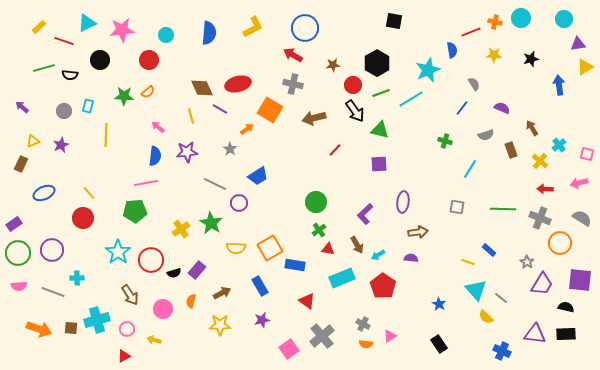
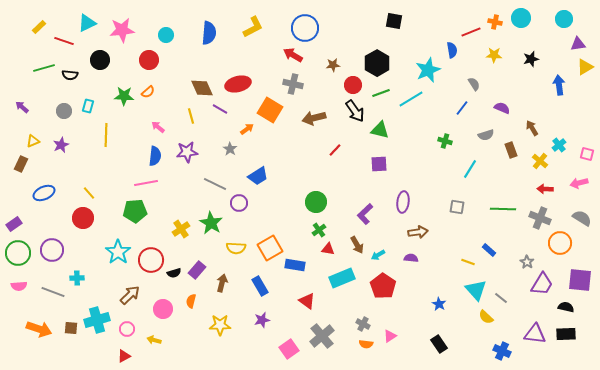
brown arrow at (222, 293): moved 10 px up; rotated 48 degrees counterclockwise
brown arrow at (130, 295): rotated 100 degrees counterclockwise
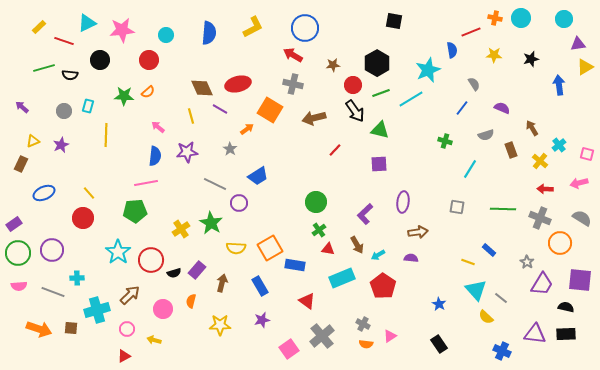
orange cross at (495, 22): moved 4 px up
cyan cross at (97, 320): moved 10 px up
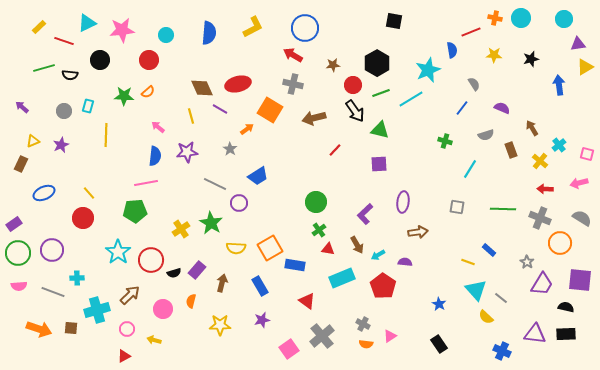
purple semicircle at (411, 258): moved 6 px left, 4 px down
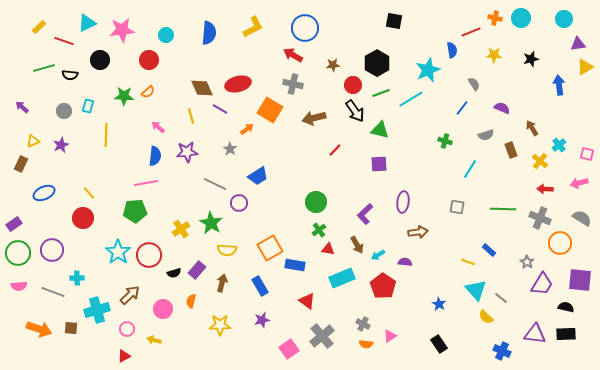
yellow semicircle at (236, 248): moved 9 px left, 2 px down
red circle at (151, 260): moved 2 px left, 5 px up
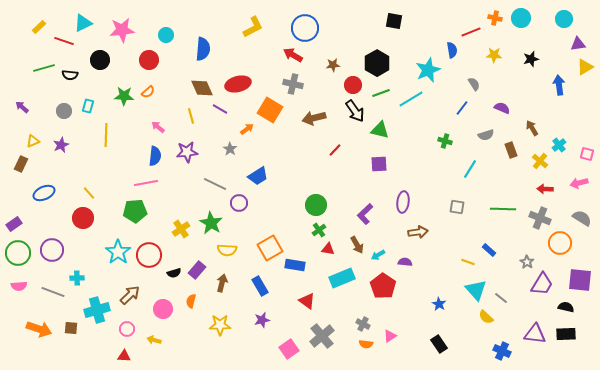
cyan triangle at (87, 23): moved 4 px left
blue semicircle at (209, 33): moved 6 px left, 16 px down
green circle at (316, 202): moved 3 px down
red triangle at (124, 356): rotated 32 degrees clockwise
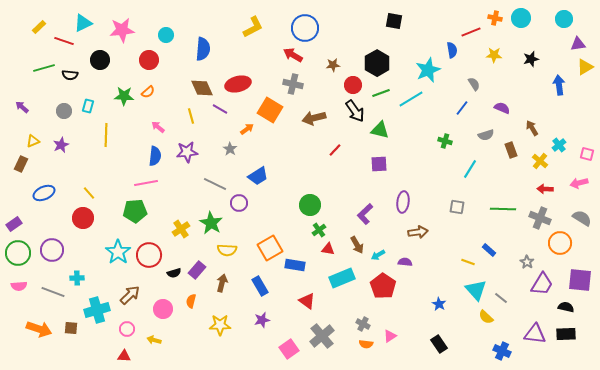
green circle at (316, 205): moved 6 px left
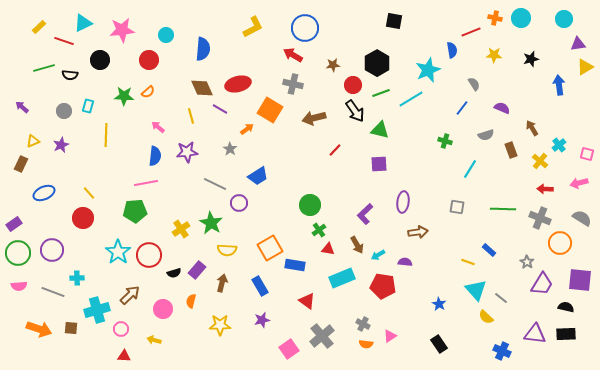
red pentagon at (383, 286): rotated 25 degrees counterclockwise
pink circle at (127, 329): moved 6 px left
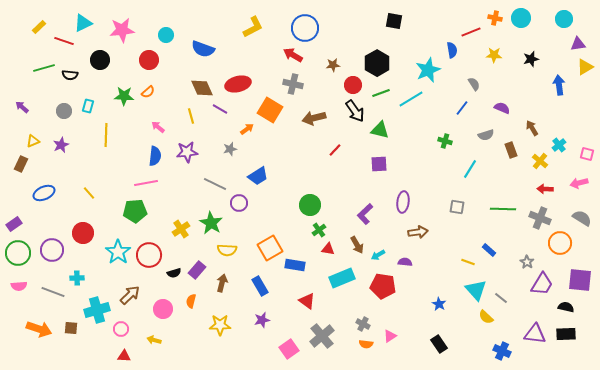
blue semicircle at (203, 49): rotated 105 degrees clockwise
gray star at (230, 149): rotated 24 degrees clockwise
red circle at (83, 218): moved 15 px down
